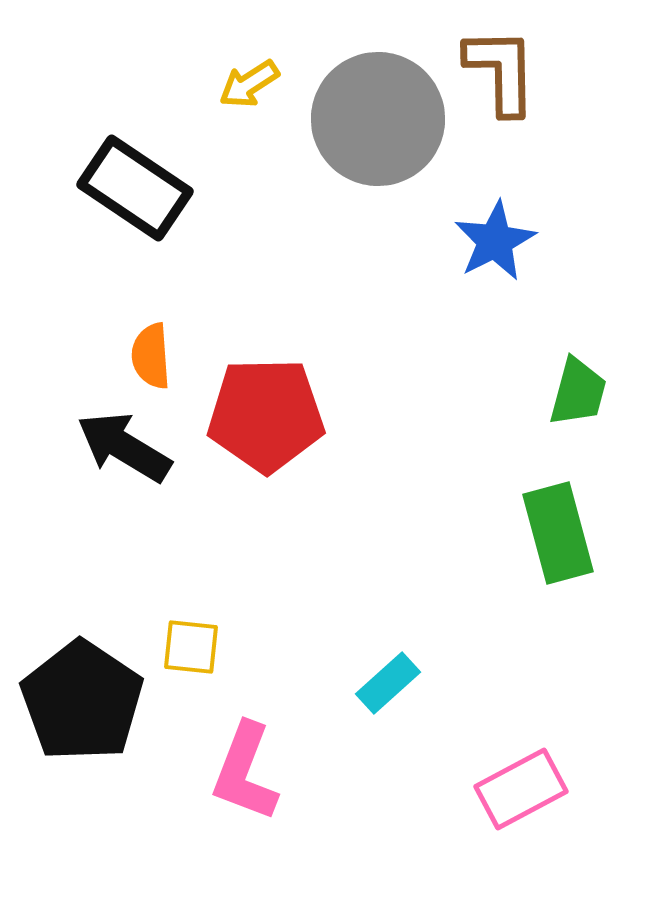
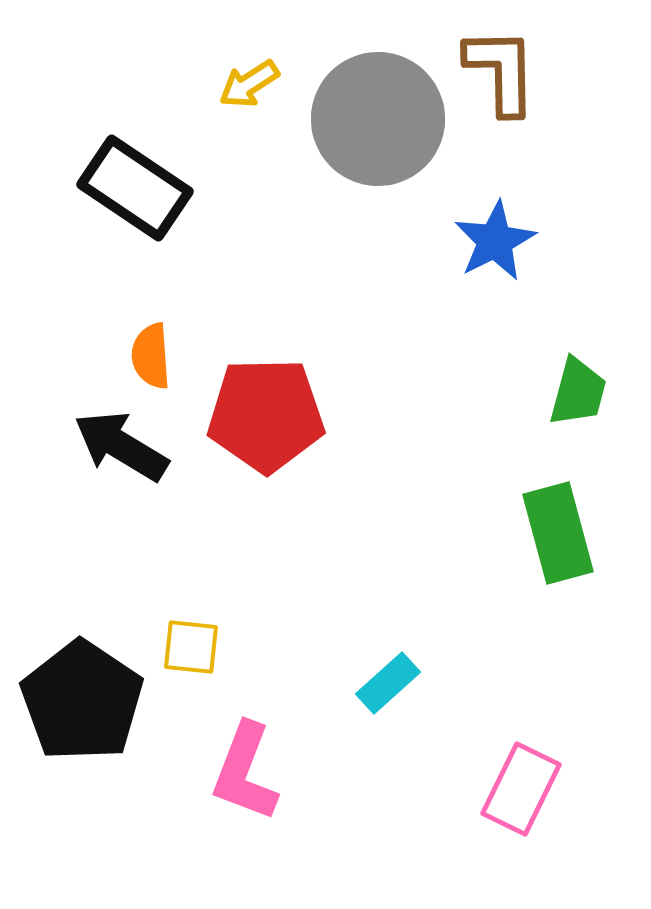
black arrow: moved 3 px left, 1 px up
pink rectangle: rotated 36 degrees counterclockwise
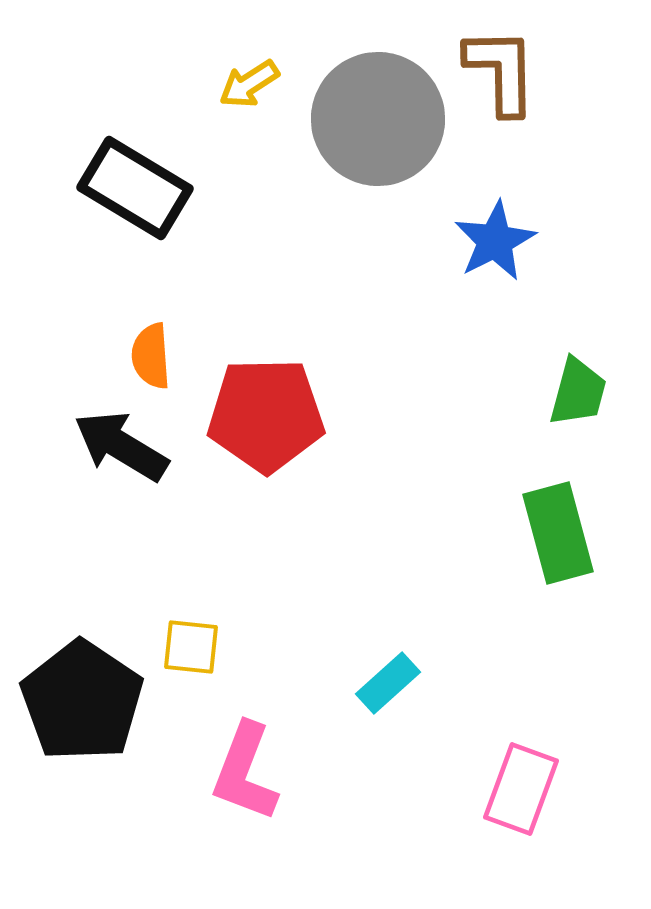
black rectangle: rotated 3 degrees counterclockwise
pink rectangle: rotated 6 degrees counterclockwise
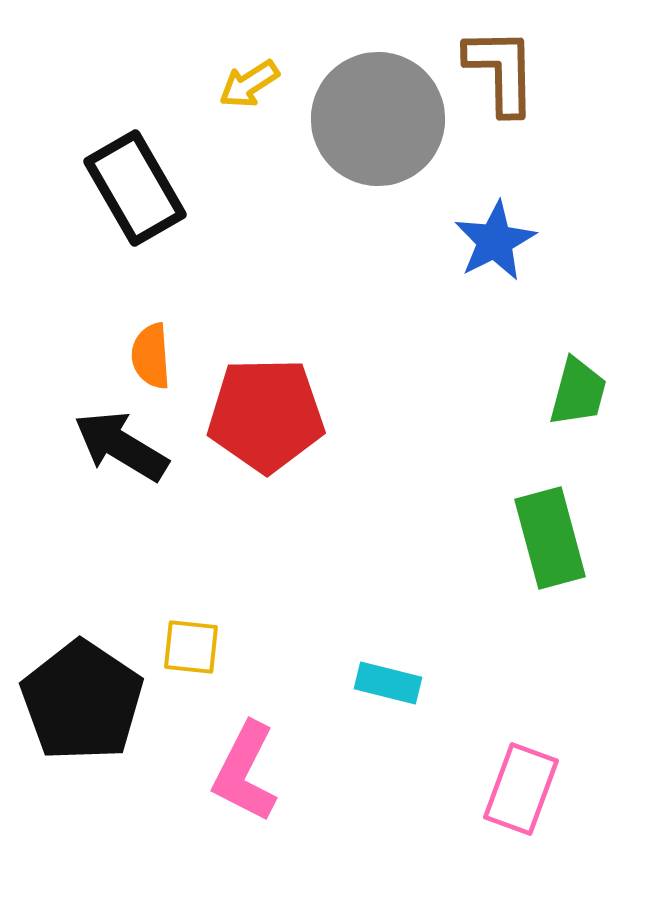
black rectangle: rotated 29 degrees clockwise
green rectangle: moved 8 px left, 5 px down
cyan rectangle: rotated 56 degrees clockwise
pink L-shape: rotated 6 degrees clockwise
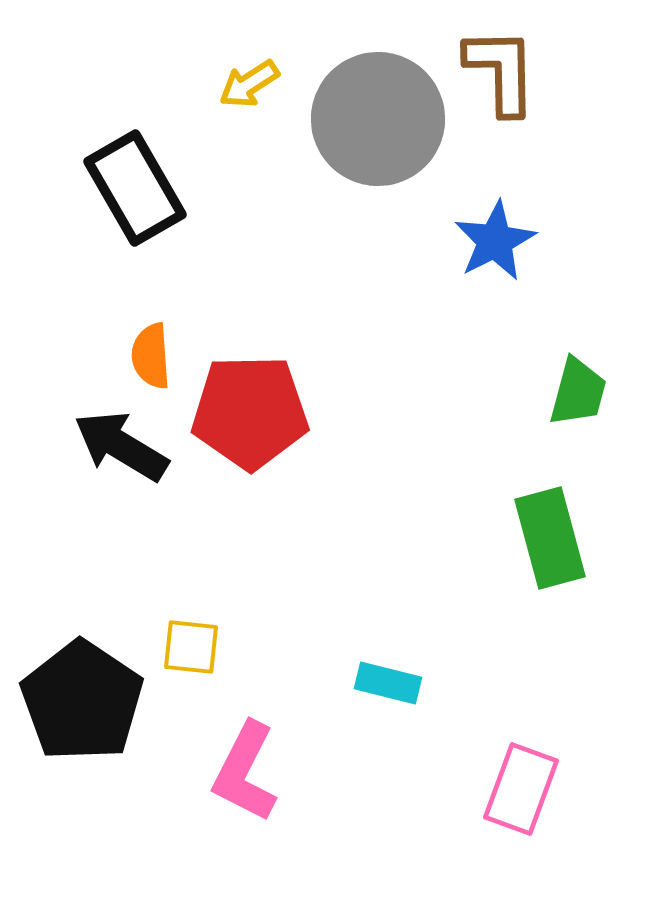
red pentagon: moved 16 px left, 3 px up
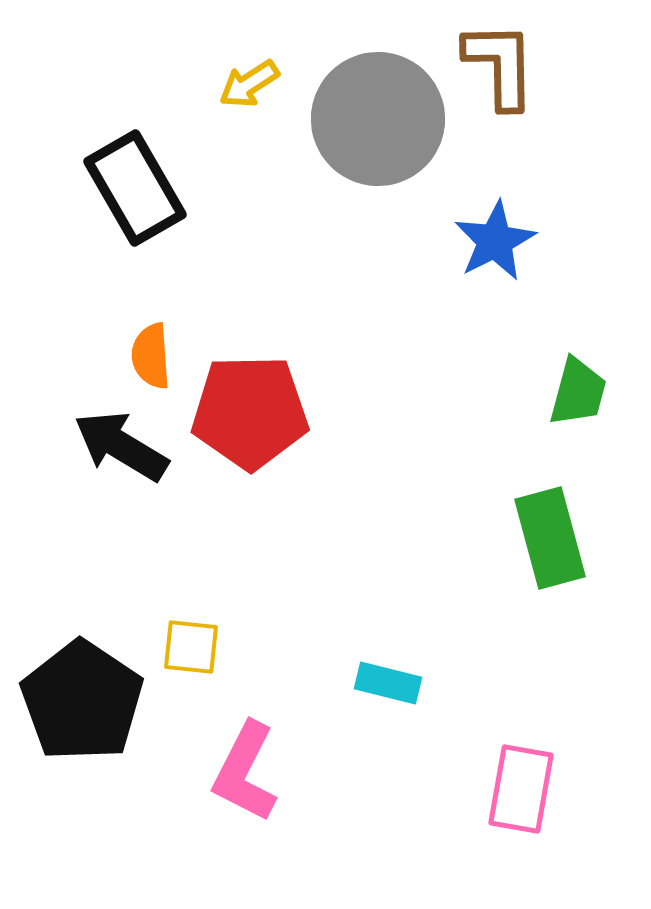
brown L-shape: moved 1 px left, 6 px up
pink rectangle: rotated 10 degrees counterclockwise
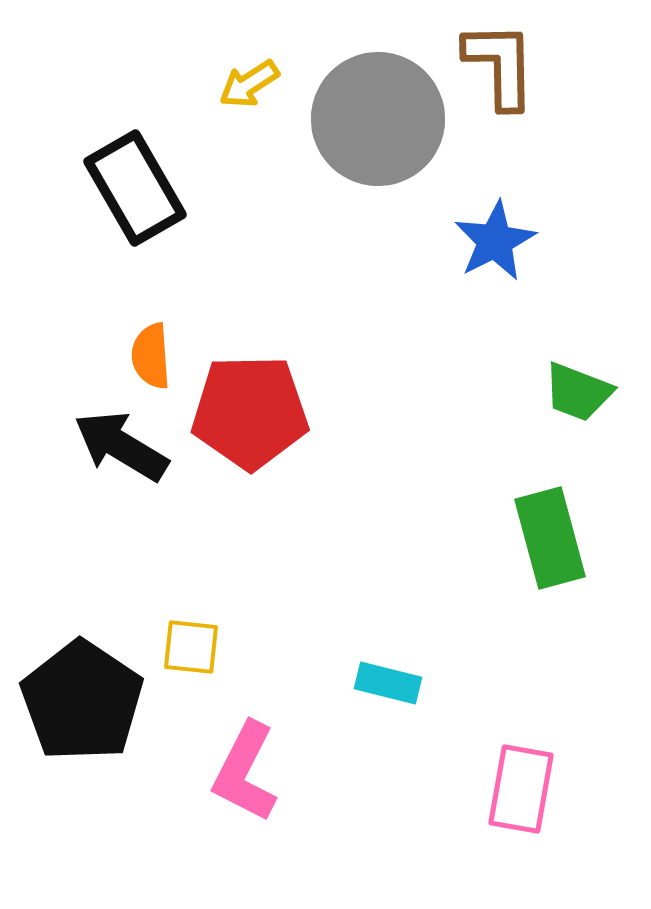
green trapezoid: rotated 96 degrees clockwise
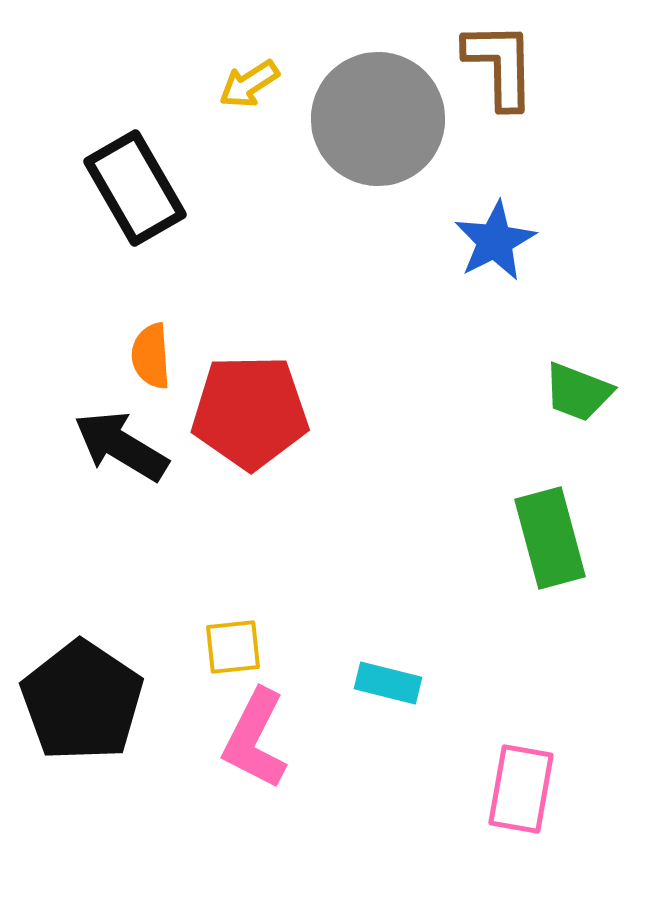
yellow square: moved 42 px right; rotated 12 degrees counterclockwise
pink L-shape: moved 10 px right, 33 px up
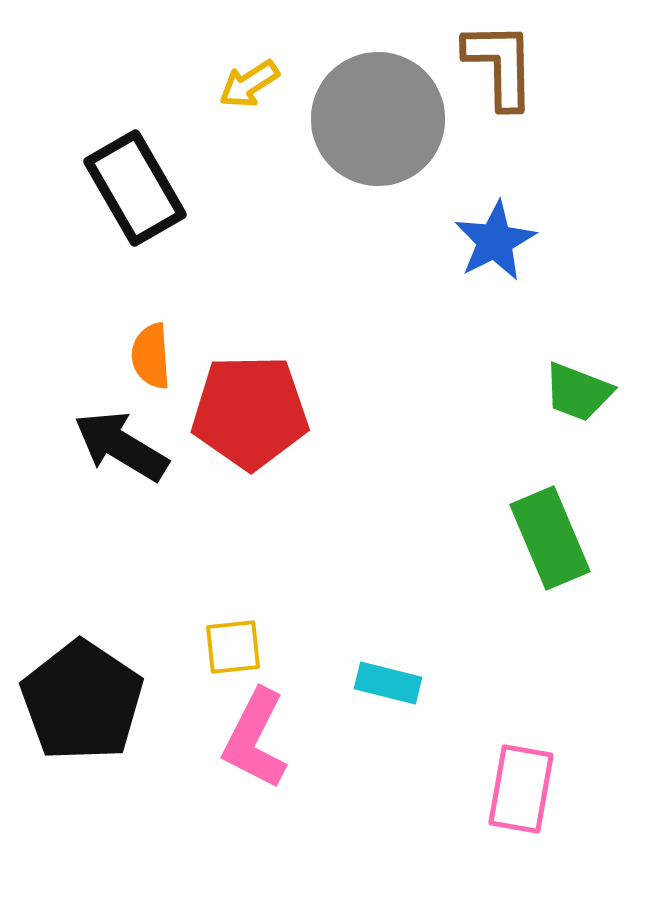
green rectangle: rotated 8 degrees counterclockwise
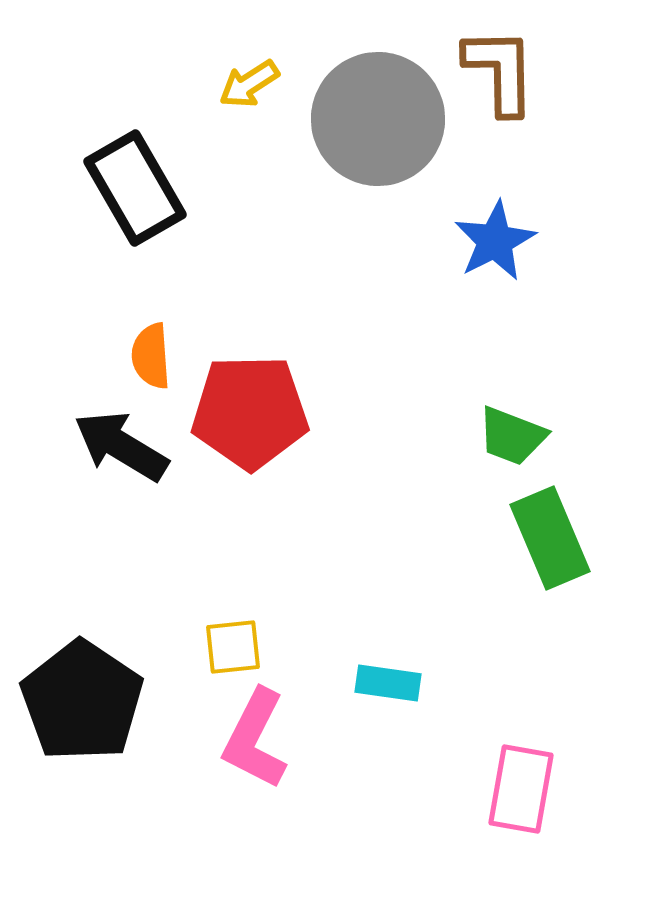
brown L-shape: moved 6 px down
green trapezoid: moved 66 px left, 44 px down
cyan rectangle: rotated 6 degrees counterclockwise
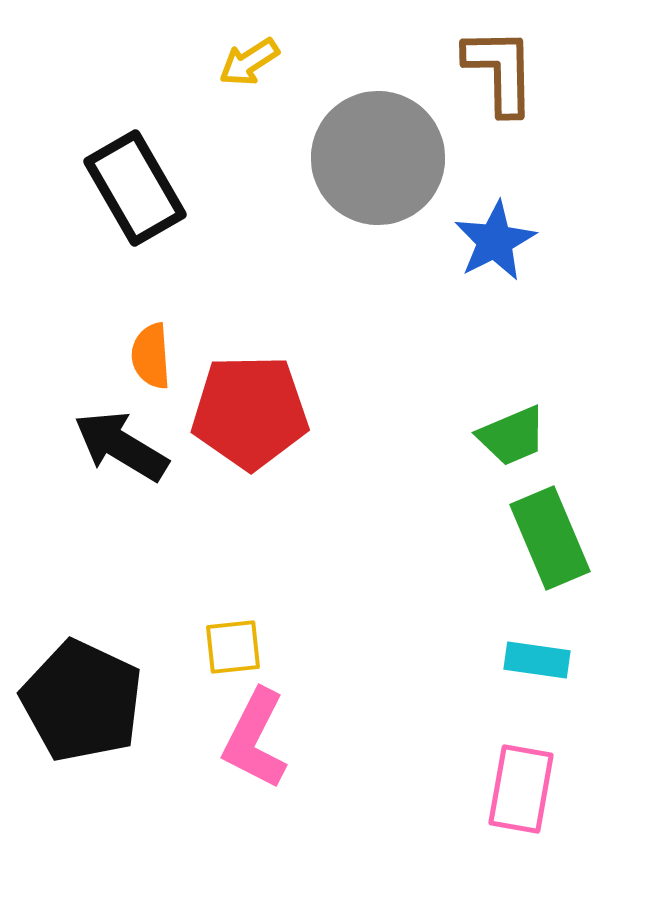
yellow arrow: moved 22 px up
gray circle: moved 39 px down
green trapezoid: rotated 44 degrees counterclockwise
cyan rectangle: moved 149 px right, 23 px up
black pentagon: rotated 9 degrees counterclockwise
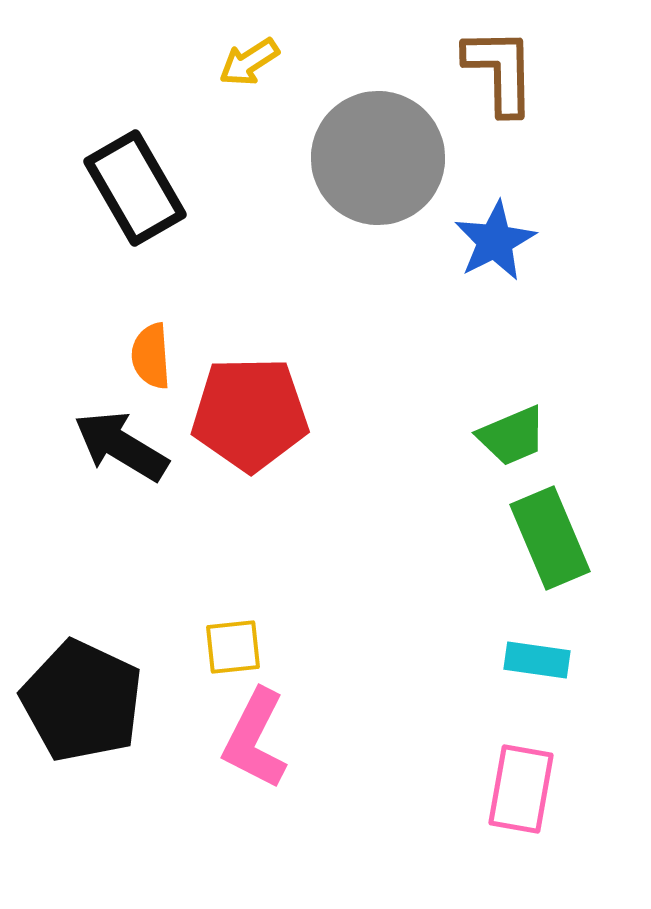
red pentagon: moved 2 px down
